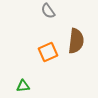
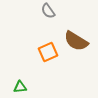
brown semicircle: rotated 115 degrees clockwise
green triangle: moved 3 px left, 1 px down
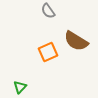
green triangle: rotated 40 degrees counterclockwise
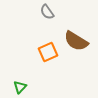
gray semicircle: moved 1 px left, 1 px down
